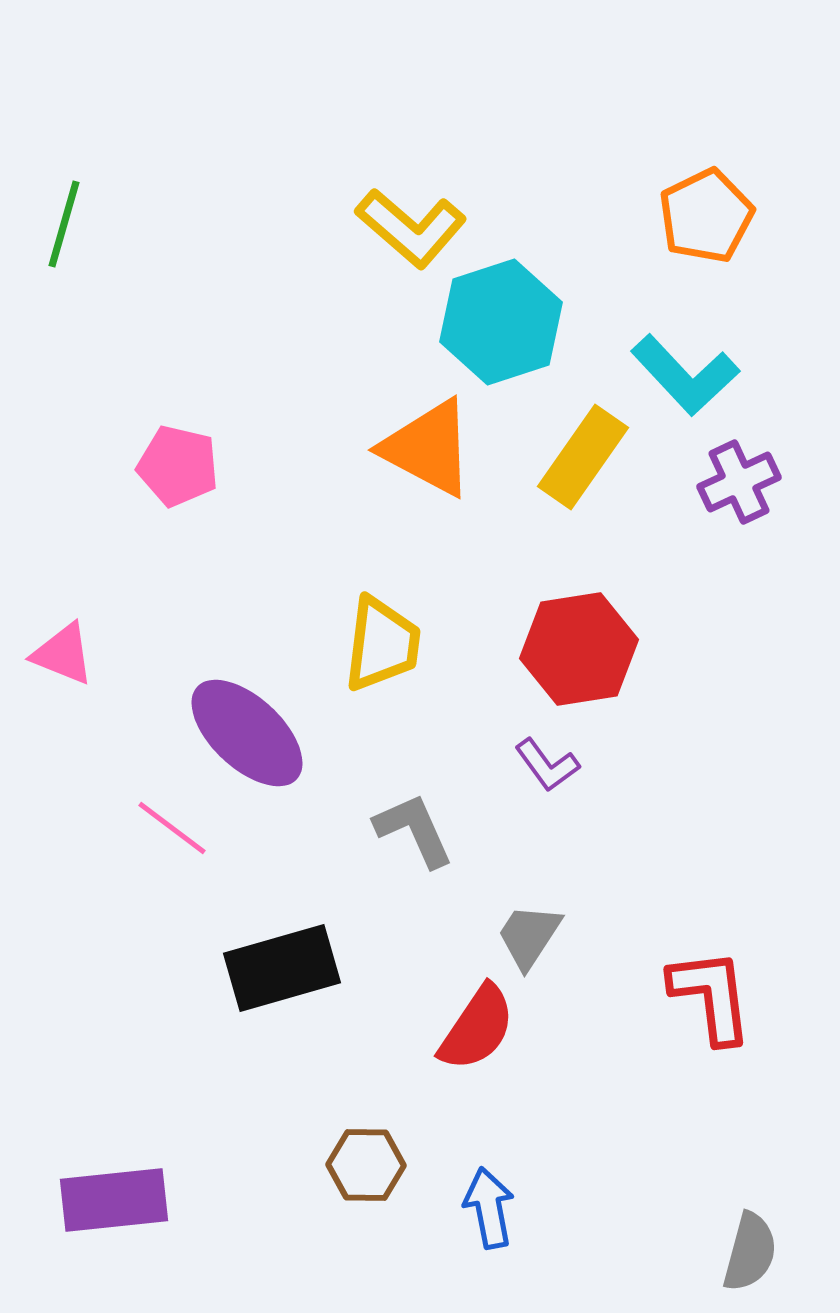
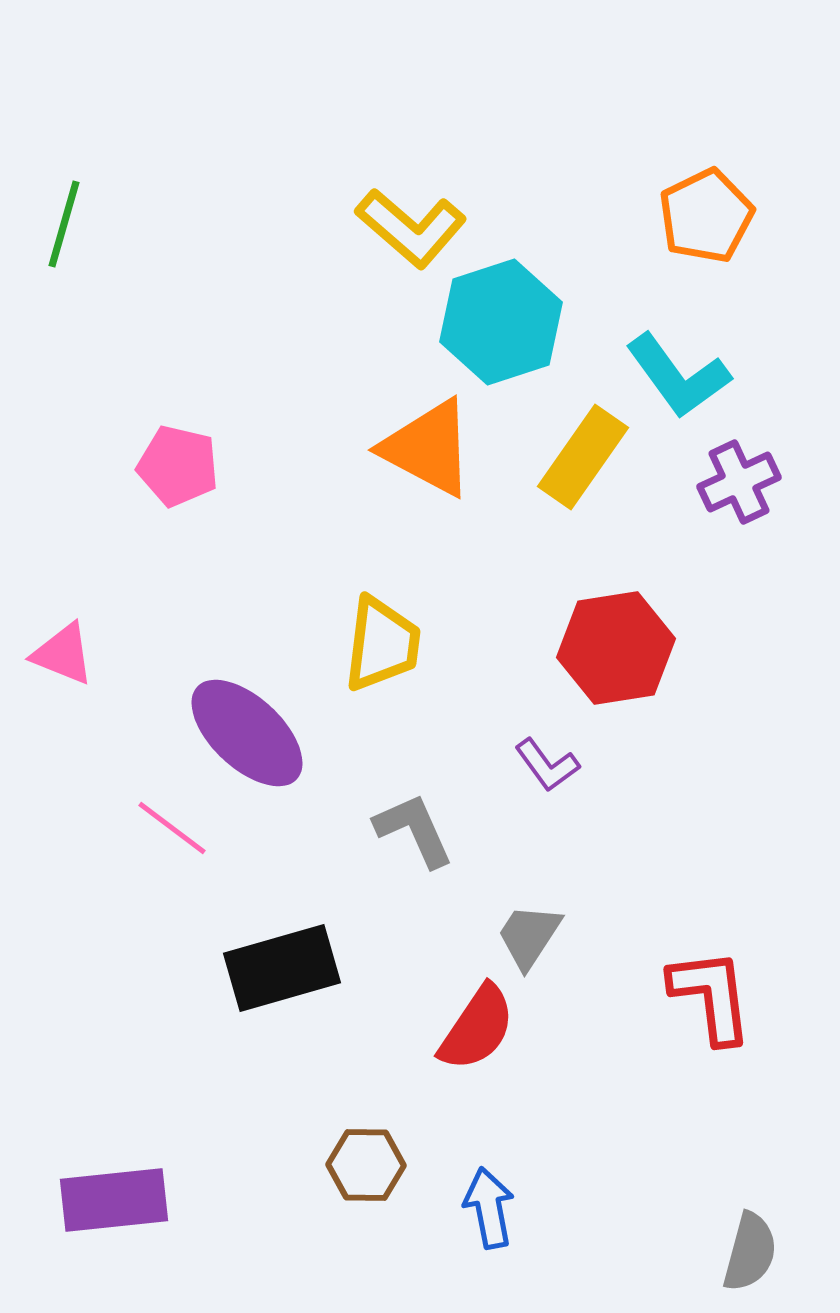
cyan L-shape: moved 7 px left, 1 px down; rotated 7 degrees clockwise
red hexagon: moved 37 px right, 1 px up
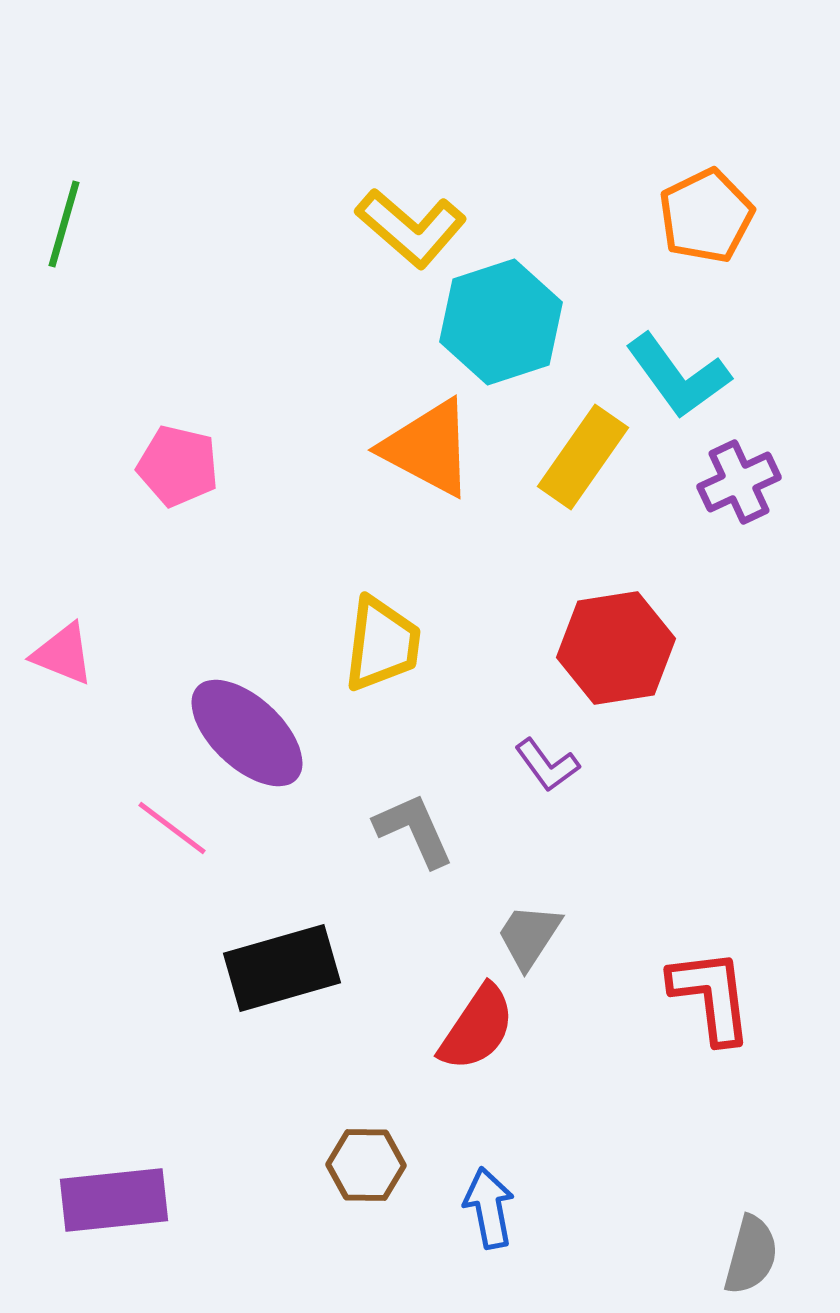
gray semicircle: moved 1 px right, 3 px down
